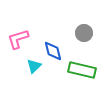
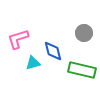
cyan triangle: moved 1 px left, 3 px up; rotated 28 degrees clockwise
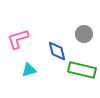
gray circle: moved 1 px down
blue diamond: moved 4 px right
cyan triangle: moved 4 px left, 7 px down
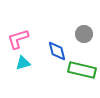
cyan triangle: moved 6 px left, 7 px up
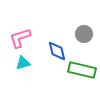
pink L-shape: moved 2 px right, 1 px up
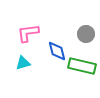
gray circle: moved 2 px right
pink L-shape: moved 8 px right, 5 px up; rotated 10 degrees clockwise
green rectangle: moved 4 px up
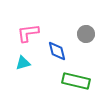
green rectangle: moved 6 px left, 15 px down
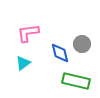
gray circle: moved 4 px left, 10 px down
blue diamond: moved 3 px right, 2 px down
cyan triangle: rotated 21 degrees counterclockwise
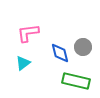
gray circle: moved 1 px right, 3 px down
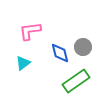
pink L-shape: moved 2 px right, 2 px up
green rectangle: rotated 48 degrees counterclockwise
